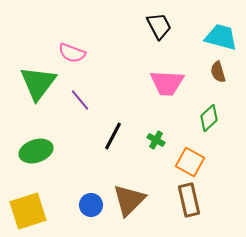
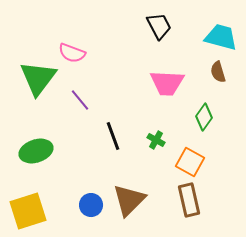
green triangle: moved 5 px up
green diamond: moved 5 px left, 1 px up; rotated 12 degrees counterclockwise
black line: rotated 48 degrees counterclockwise
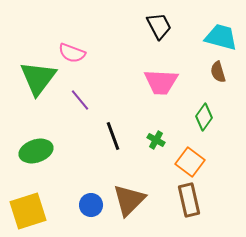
pink trapezoid: moved 6 px left, 1 px up
orange square: rotated 8 degrees clockwise
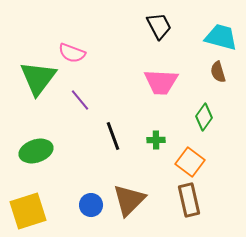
green cross: rotated 30 degrees counterclockwise
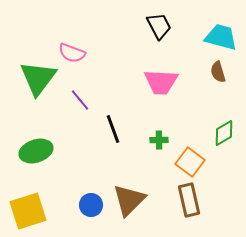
green diamond: moved 20 px right, 16 px down; rotated 24 degrees clockwise
black line: moved 7 px up
green cross: moved 3 px right
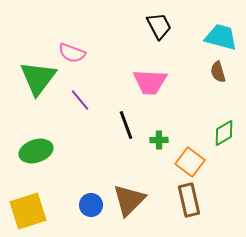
pink trapezoid: moved 11 px left
black line: moved 13 px right, 4 px up
